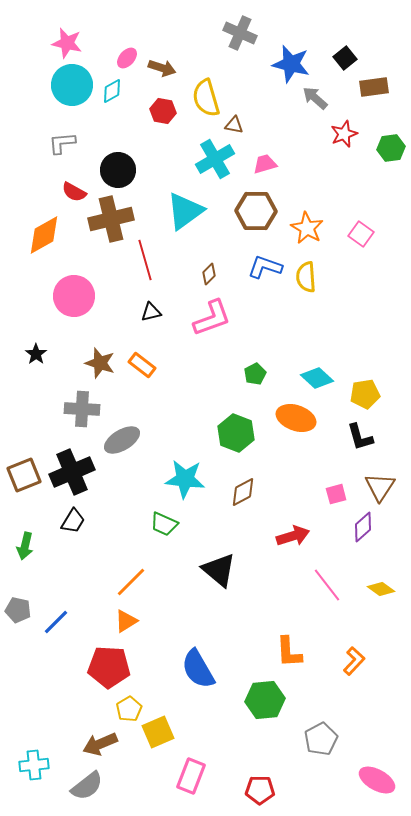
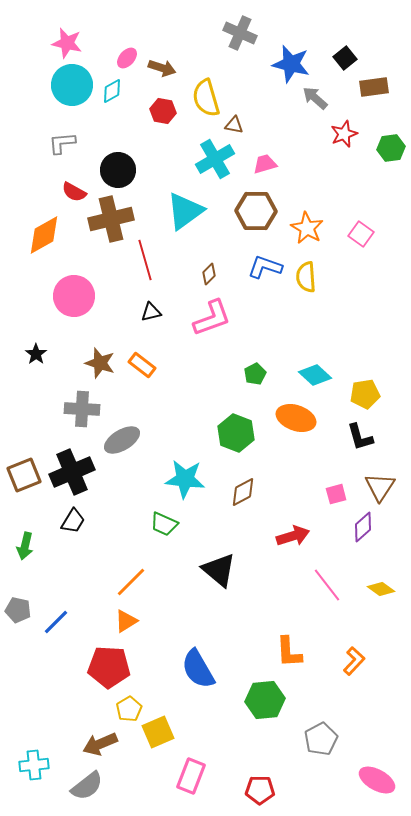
cyan diamond at (317, 378): moved 2 px left, 3 px up
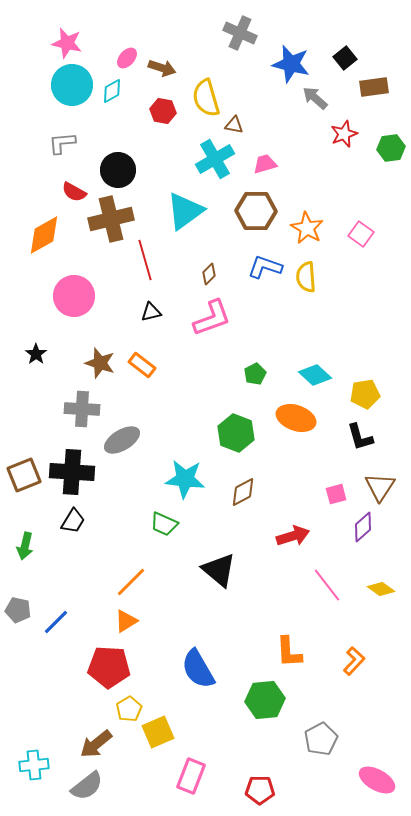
black cross at (72, 472): rotated 27 degrees clockwise
brown arrow at (100, 744): moved 4 px left; rotated 16 degrees counterclockwise
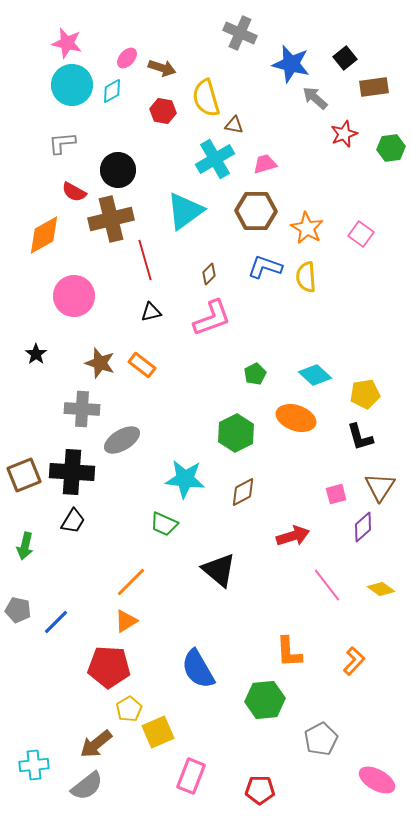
green hexagon at (236, 433): rotated 12 degrees clockwise
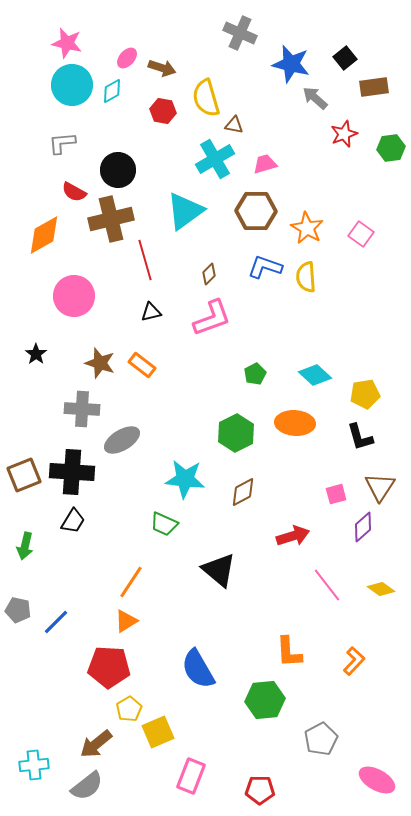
orange ellipse at (296, 418): moved 1 px left, 5 px down; rotated 15 degrees counterclockwise
orange line at (131, 582): rotated 12 degrees counterclockwise
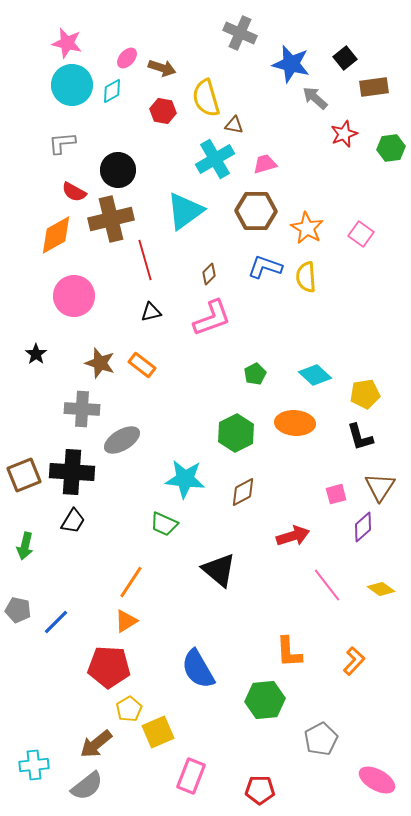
orange diamond at (44, 235): moved 12 px right
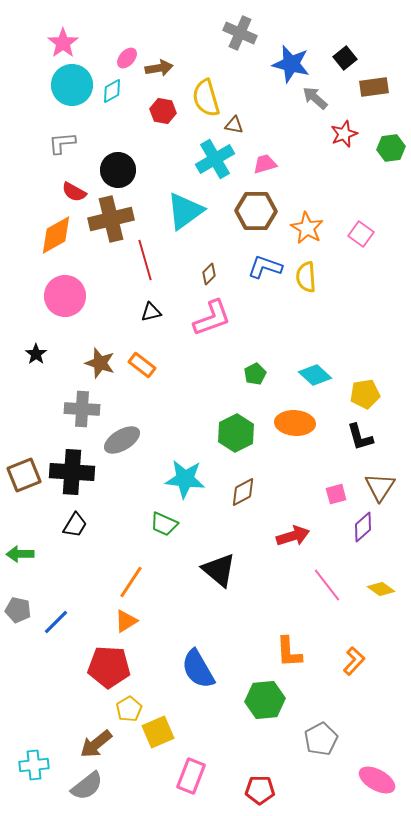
pink star at (67, 43): moved 4 px left; rotated 24 degrees clockwise
brown arrow at (162, 68): moved 3 px left; rotated 28 degrees counterclockwise
pink circle at (74, 296): moved 9 px left
black trapezoid at (73, 521): moved 2 px right, 4 px down
green arrow at (25, 546): moved 5 px left, 8 px down; rotated 76 degrees clockwise
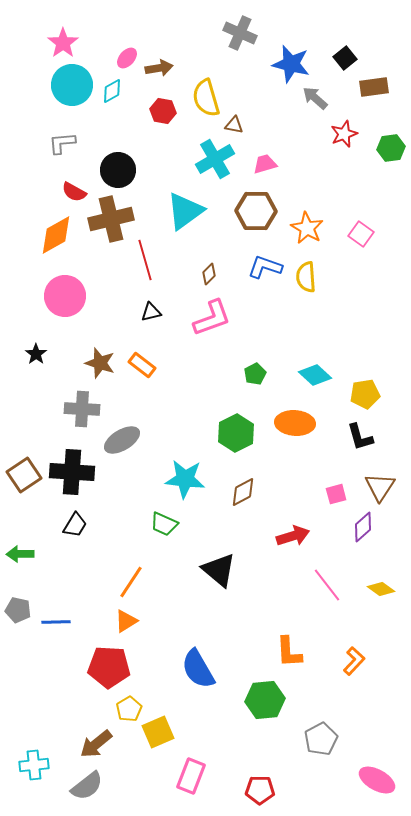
brown square at (24, 475): rotated 12 degrees counterclockwise
blue line at (56, 622): rotated 44 degrees clockwise
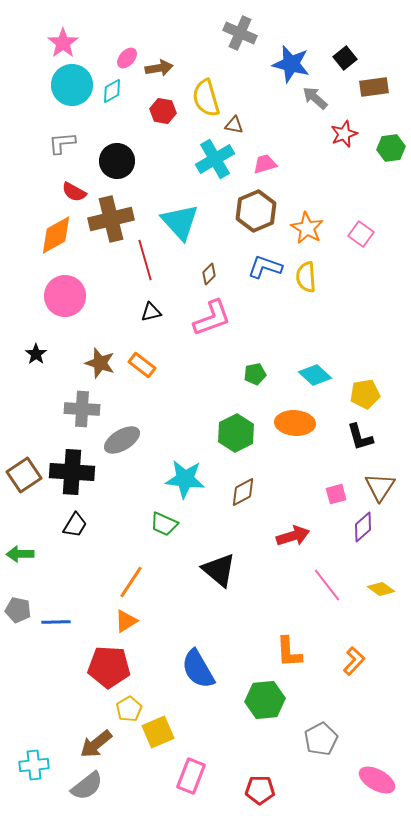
black circle at (118, 170): moved 1 px left, 9 px up
cyan triangle at (185, 211): moved 5 px left, 11 px down; rotated 36 degrees counterclockwise
brown hexagon at (256, 211): rotated 24 degrees counterclockwise
green pentagon at (255, 374): rotated 15 degrees clockwise
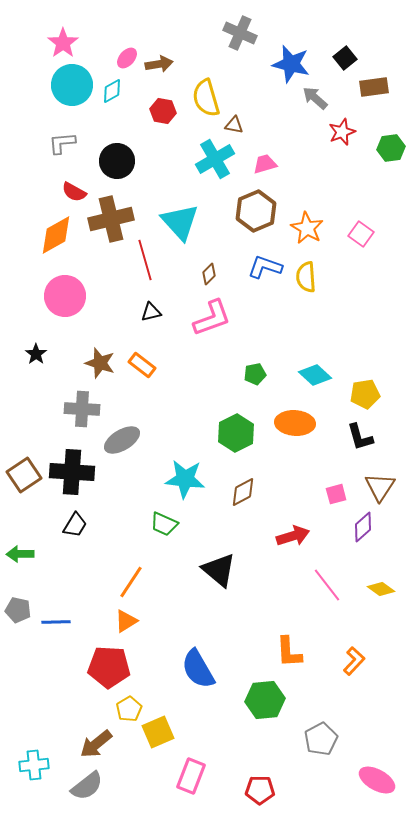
brown arrow at (159, 68): moved 4 px up
red star at (344, 134): moved 2 px left, 2 px up
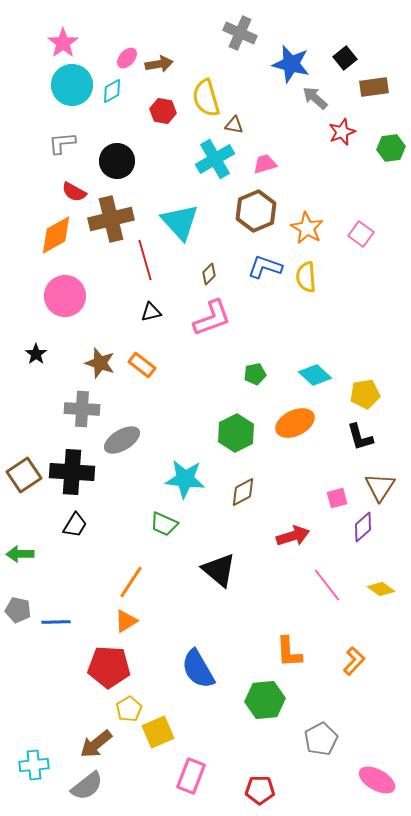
orange ellipse at (295, 423): rotated 30 degrees counterclockwise
pink square at (336, 494): moved 1 px right, 4 px down
